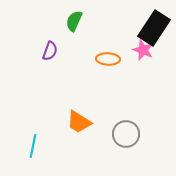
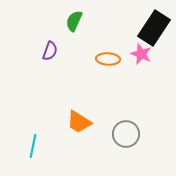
pink star: moved 2 px left, 4 px down
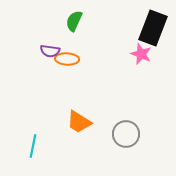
black rectangle: moved 1 px left; rotated 12 degrees counterclockwise
purple semicircle: rotated 78 degrees clockwise
orange ellipse: moved 41 px left
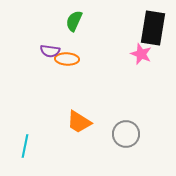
black rectangle: rotated 12 degrees counterclockwise
cyan line: moved 8 px left
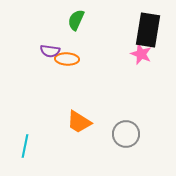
green semicircle: moved 2 px right, 1 px up
black rectangle: moved 5 px left, 2 px down
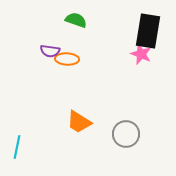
green semicircle: rotated 85 degrees clockwise
black rectangle: moved 1 px down
cyan line: moved 8 px left, 1 px down
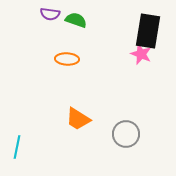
purple semicircle: moved 37 px up
orange trapezoid: moved 1 px left, 3 px up
